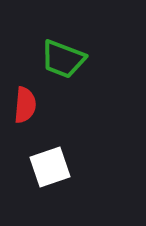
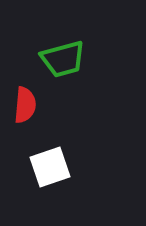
green trapezoid: rotated 36 degrees counterclockwise
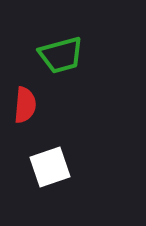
green trapezoid: moved 2 px left, 4 px up
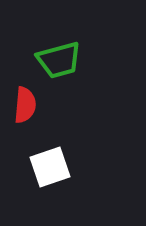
green trapezoid: moved 2 px left, 5 px down
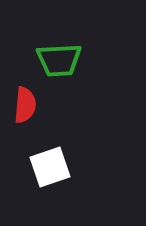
green trapezoid: rotated 12 degrees clockwise
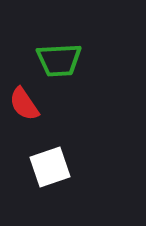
red semicircle: moved 1 px left, 1 px up; rotated 141 degrees clockwise
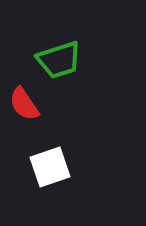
green trapezoid: rotated 15 degrees counterclockwise
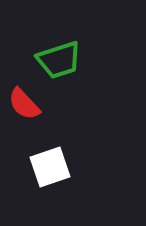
red semicircle: rotated 9 degrees counterclockwise
